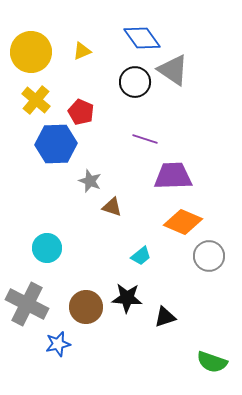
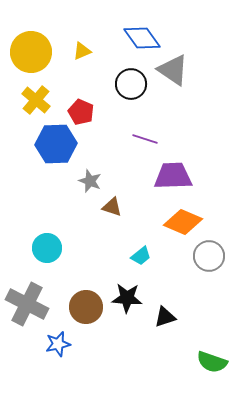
black circle: moved 4 px left, 2 px down
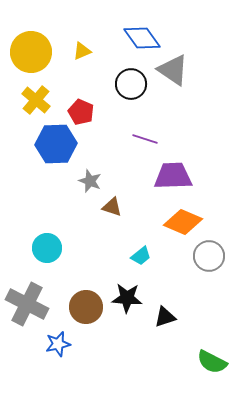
green semicircle: rotated 8 degrees clockwise
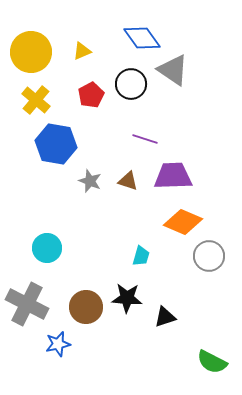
red pentagon: moved 10 px right, 17 px up; rotated 20 degrees clockwise
blue hexagon: rotated 12 degrees clockwise
brown triangle: moved 16 px right, 26 px up
cyan trapezoid: rotated 35 degrees counterclockwise
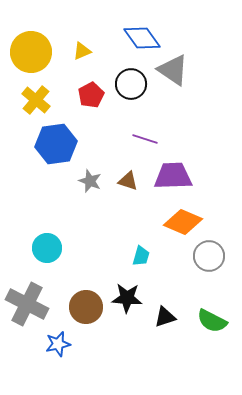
blue hexagon: rotated 18 degrees counterclockwise
green semicircle: moved 41 px up
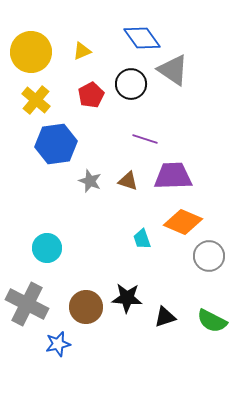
cyan trapezoid: moved 1 px right, 17 px up; rotated 145 degrees clockwise
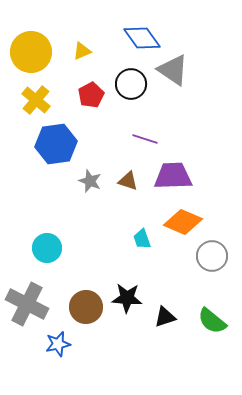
gray circle: moved 3 px right
green semicircle: rotated 12 degrees clockwise
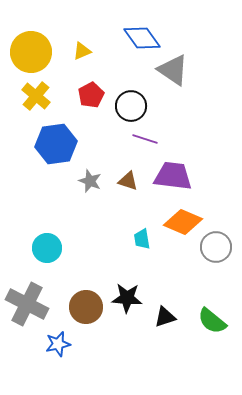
black circle: moved 22 px down
yellow cross: moved 4 px up
purple trapezoid: rotated 9 degrees clockwise
cyan trapezoid: rotated 10 degrees clockwise
gray circle: moved 4 px right, 9 px up
